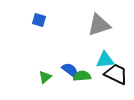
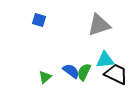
blue semicircle: moved 1 px right, 1 px down
green semicircle: moved 2 px right, 4 px up; rotated 60 degrees counterclockwise
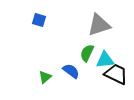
green semicircle: moved 3 px right, 19 px up
